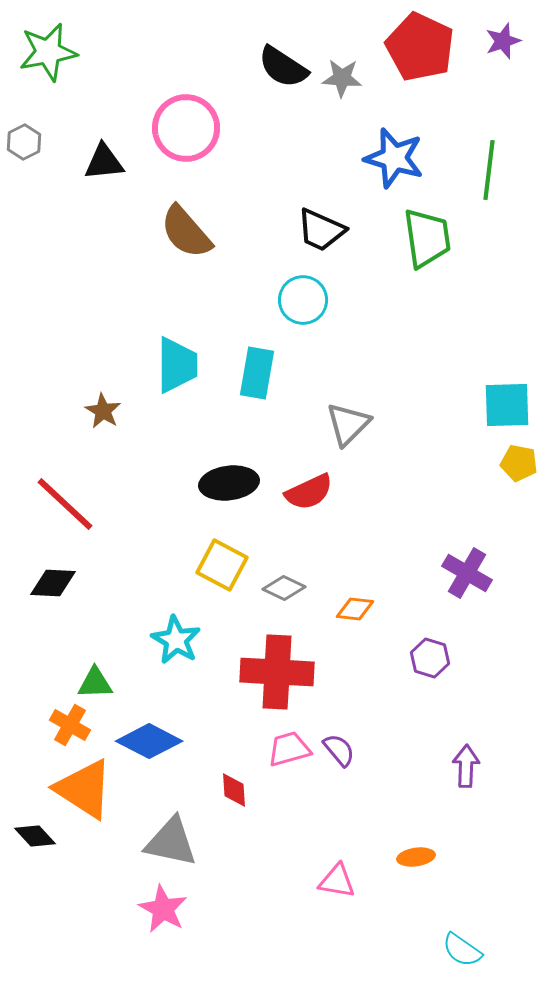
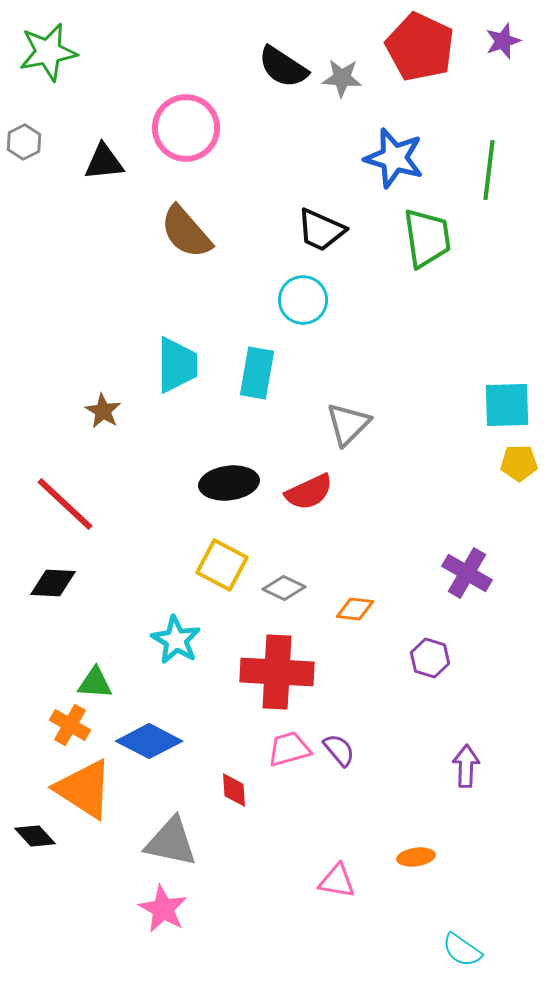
yellow pentagon at (519, 463): rotated 12 degrees counterclockwise
green triangle at (95, 683): rotated 6 degrees clockwise
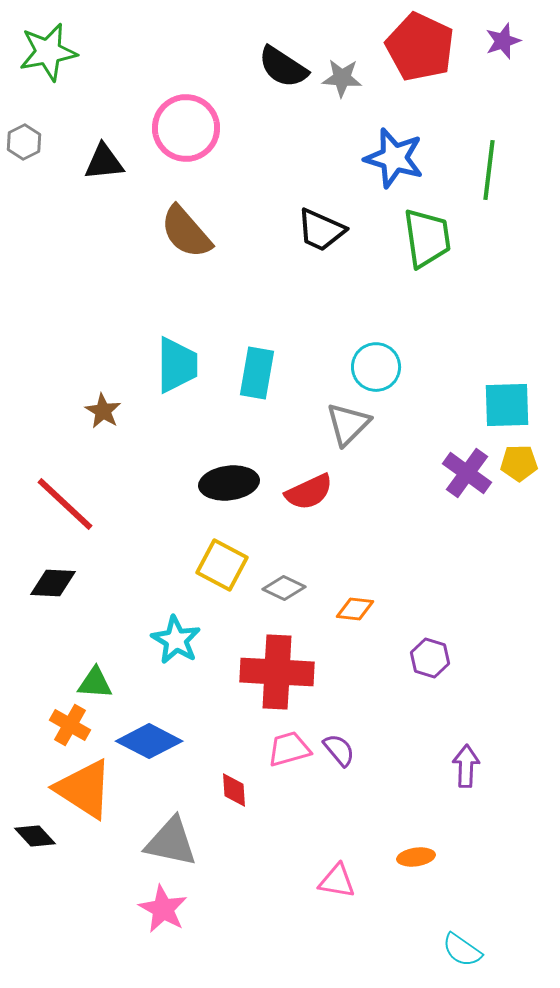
cyan circle at (303, 300): moved 73 px right, 67 px down
purple cross at (467, 573): moved 100 px up; rotated 6 degrees clockwise
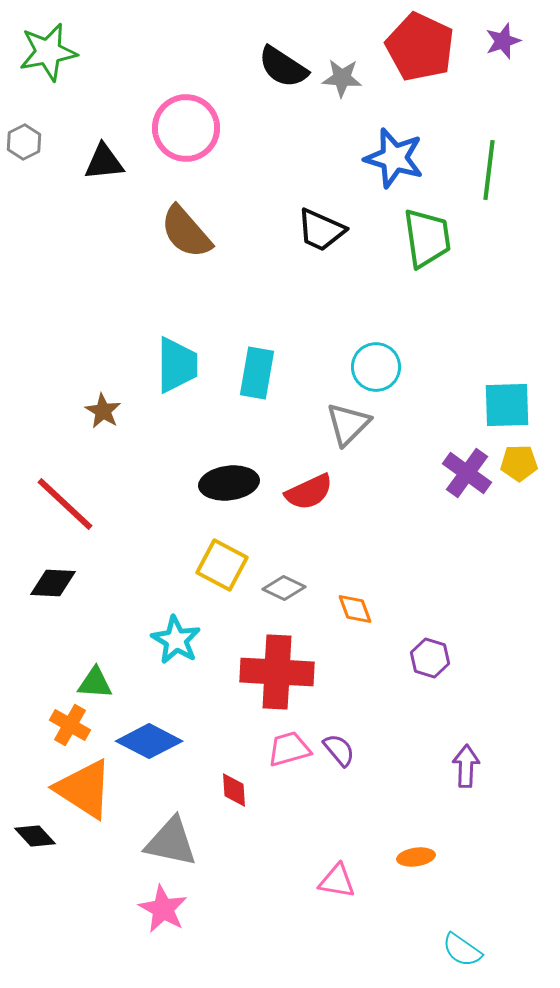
orange diamond at (355, 609): rotated 63 degrees clockwise
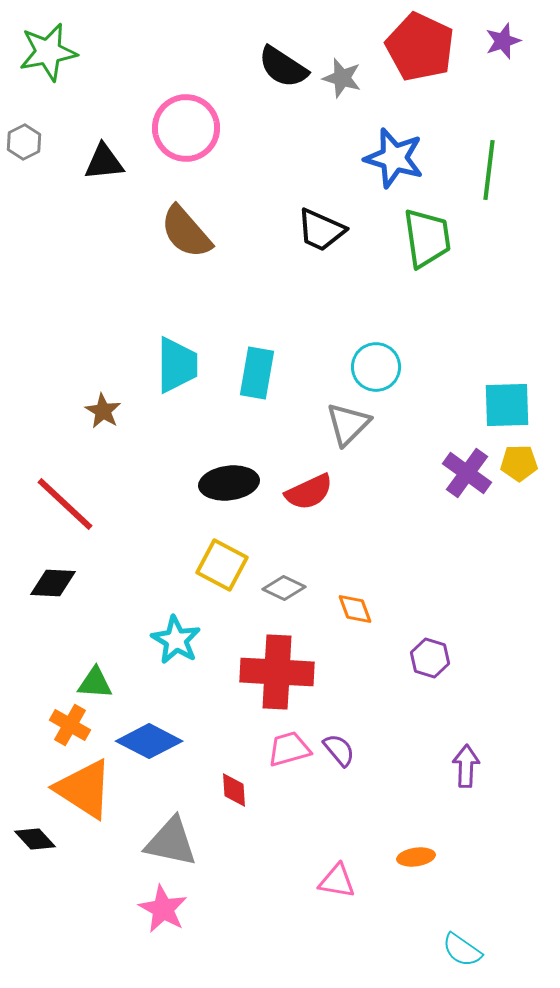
gray star at (342, 78): rotated 12 degrees clockwise
black diamond at (35, 836): moved 3 px down
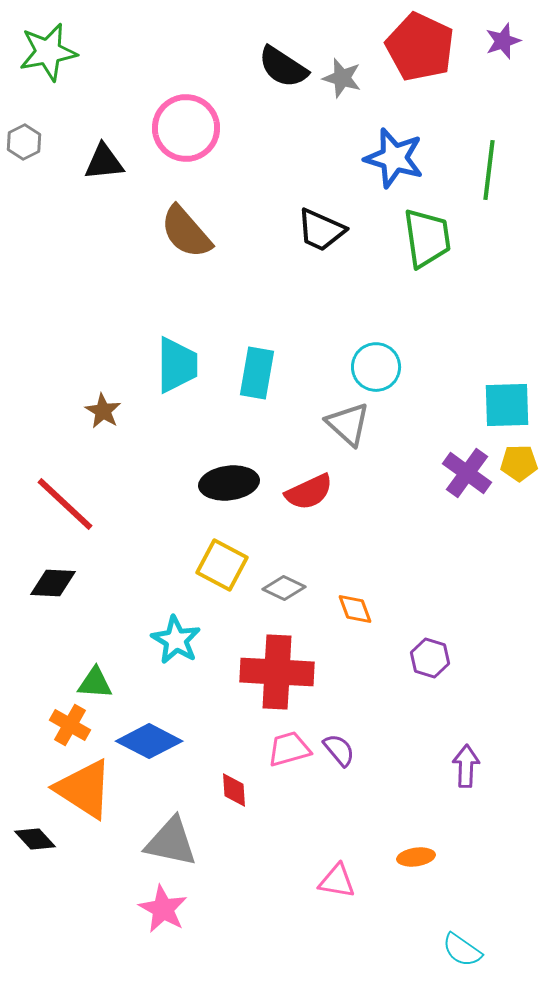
gray triangle at (348, 424): rotated 33 degrees counterclockwise
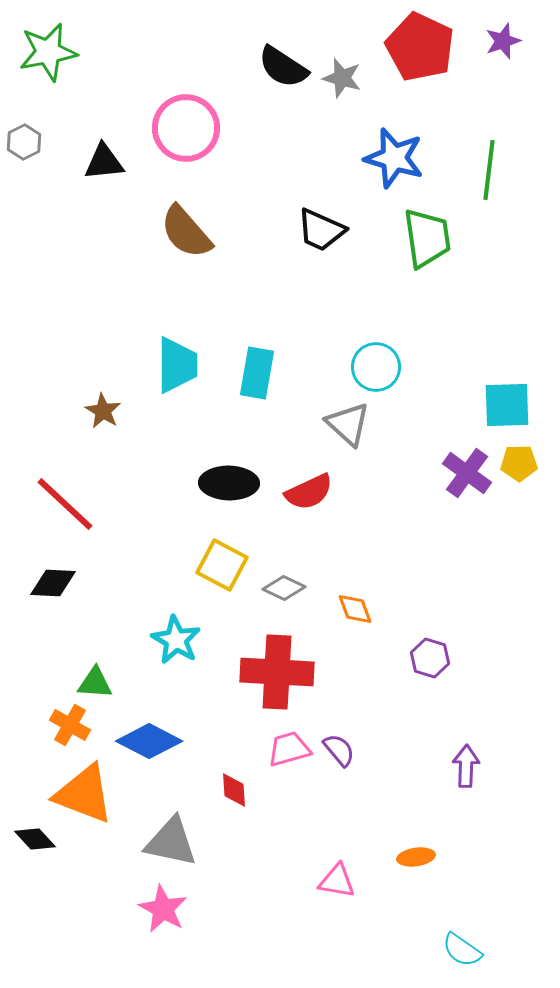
black ellipse at (229, 483): rotated 8 degrees clockwise
orange triangle at (84, 789): moved 5 px down; rotated 12 degrees counterclockwise
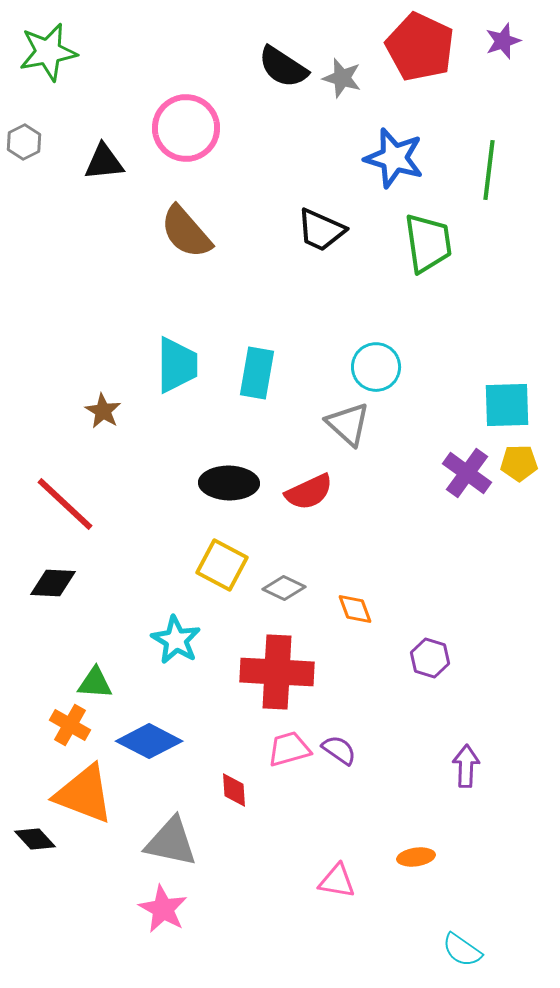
green trapezoid at (427, 238): moved 1 px right, 5 px down
purple semicircle at (339, 750): rotated 15 degrees counterclockwise
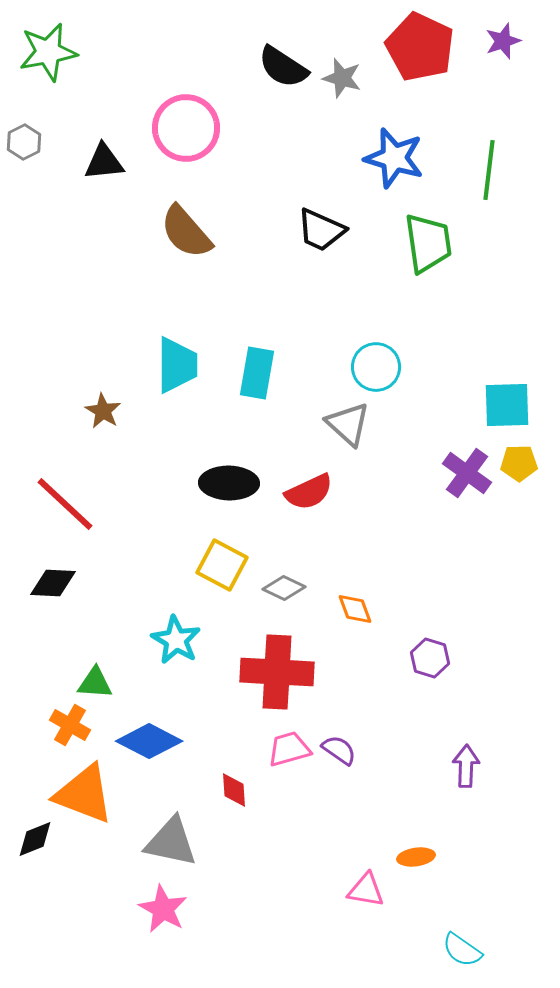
black diamond at (35, 839): rotated 69 degrees counterclockwise
pink triangle at (337, 881): moved 29 px right, 9 px down
